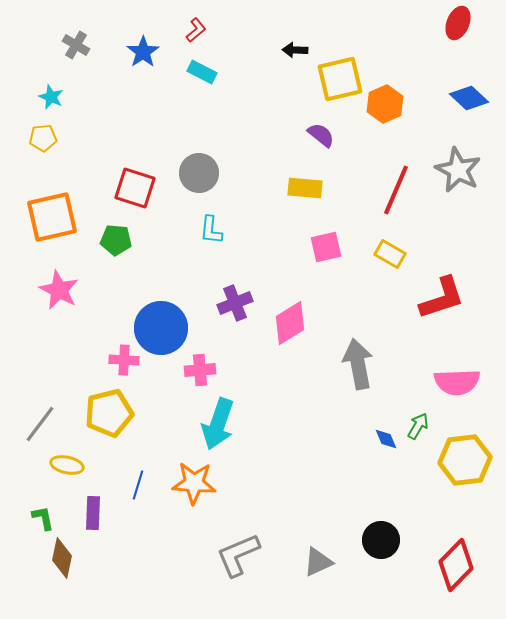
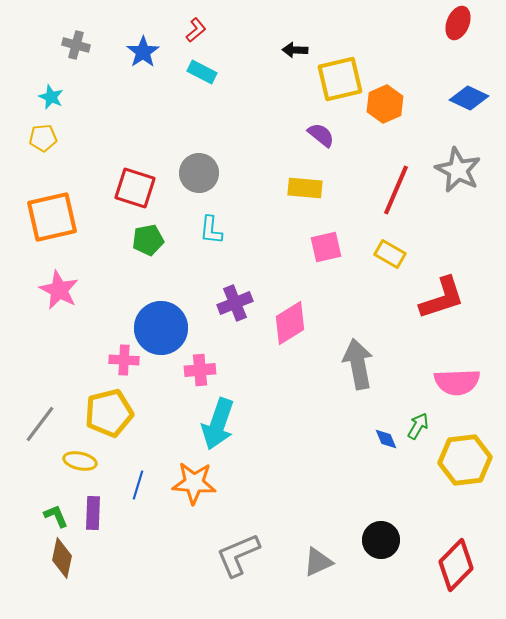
gray cross at (76, 45): rotated 16 degrees counterclockwise
blue diamond at (469, 98): rotated 18 degrees counterclockwise
green pentagon at (116, 240): moved 32 px right; rotated 16 degrees counterclockwise
yellow ellipse at (67, 465): moved 13 px right, 4 px up
green L-shape at (43, 518): moved 13 px right, 2 px up; rotated 12 degrees counterclockwise
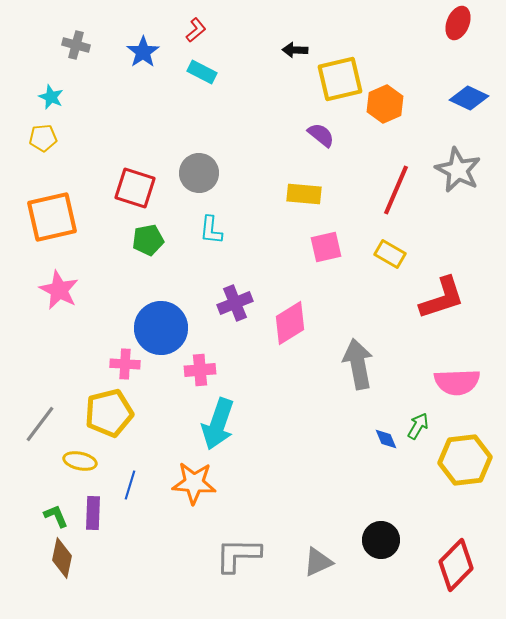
yellow rectangle at (305, 188): moved 1 px left, 6 px down
pink cross at (124, 360): moved 1 px right, 4 px down
blue line at (138, 485): moved 8 px left
gray L-shape at (238, 555): rotated 24 degrees clockwise
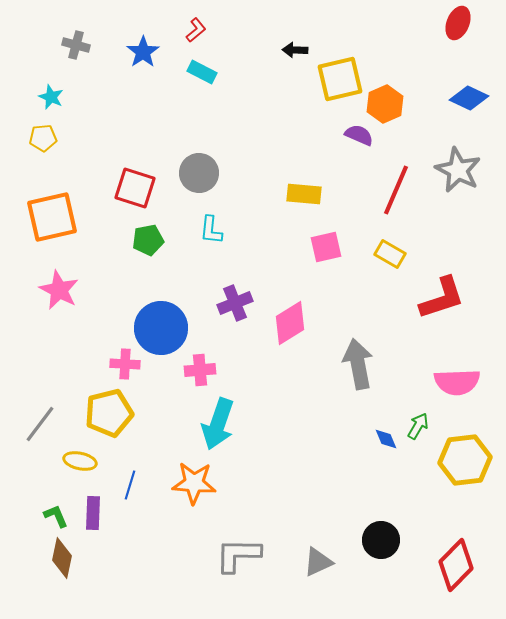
purple semicircle at (321, 135): moved 38 px right; rotated 16 degrees counterclockwise
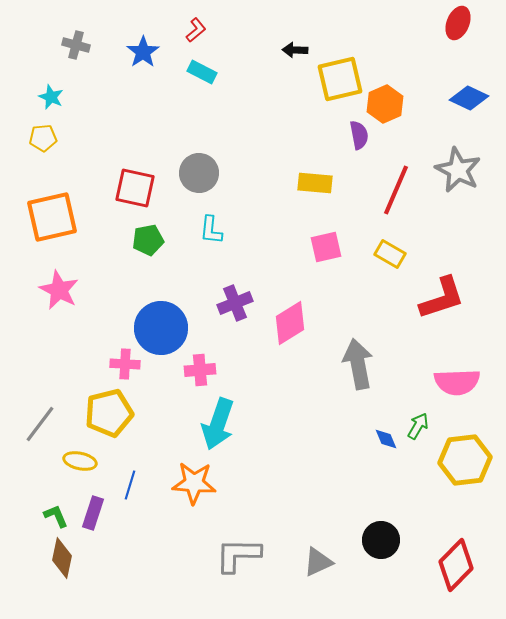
purple semicircle at (359, 135): rotated 56 degrees clockwise
red square at (135, 188): rotated 6 degrees counterclockwise
yellow rectangle at (304, 194): moved 11 px right, 11 px up
purple rectangle at (93, 513): rotated 16 degrees clockwise
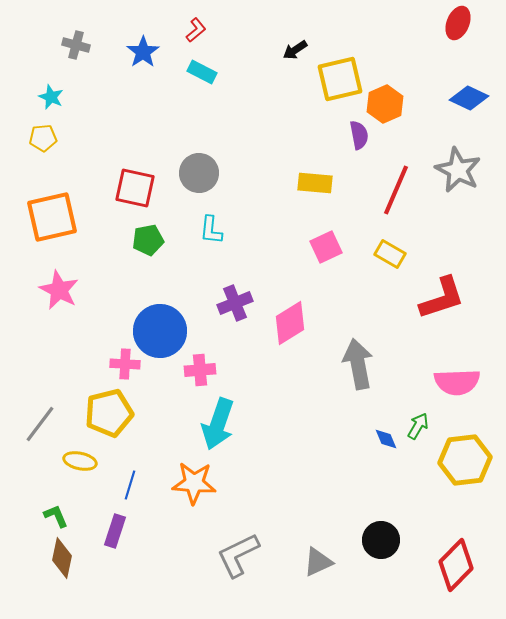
black arrow at (295, 50): rotated 35 degrees counterclockwise
pink square at (326, 247): rotated 12 degrees counterclockwise
blue circle at (161, 328): moved 1 px left, 3 px down
purple rectangle at (93, 513): moved 22 px right, 18 px down
gray L-shape at (238, 555): rotated 27 degrees counterclockwise
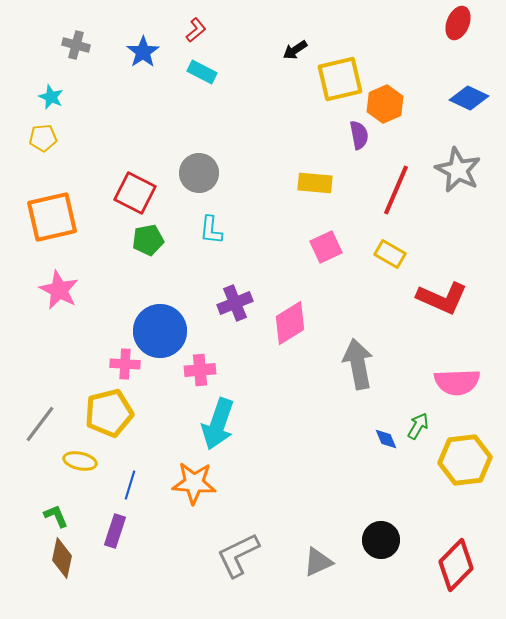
red square at (135, 188): moved 5 px down; rotated 15 degrees clockwise
red L-shape at (442, 298): rotated 42 degrees clockwise
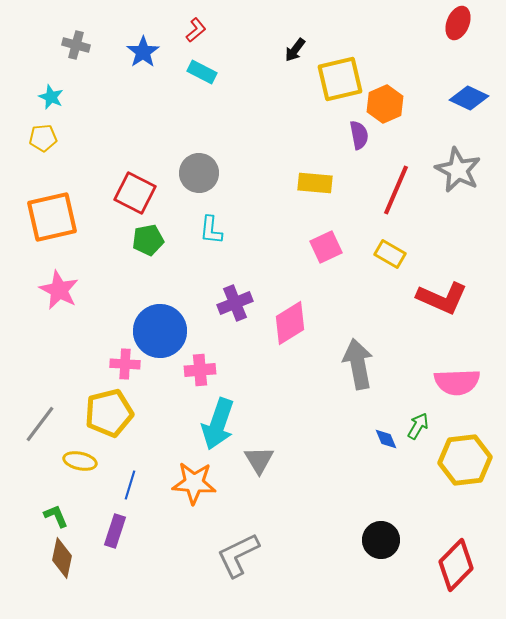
black arrow at (295, 50): rotated 20 degrees counterclockwise
gray triangle at (318, 562): moved 59 px left, 102 px up; rotated 36 degrees counterclockwise
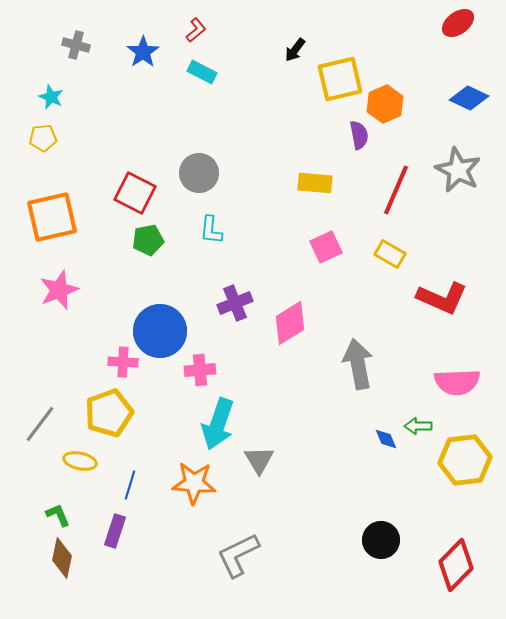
red ellipse at (458, 23): rotated 32 degrees clockwise
pink star at (59, 290): rotated 24 degrees clockwise
pink cross at (125, 364): moved 2 px left, 2 px up
yellow pentagon at (109, 413): rotated 6 degrees counterclockwise
green arrow at (418, 426): rotated 120 degrees counterclockwise
green L-shape at (56, 516): moved 2 px right, 1 px up
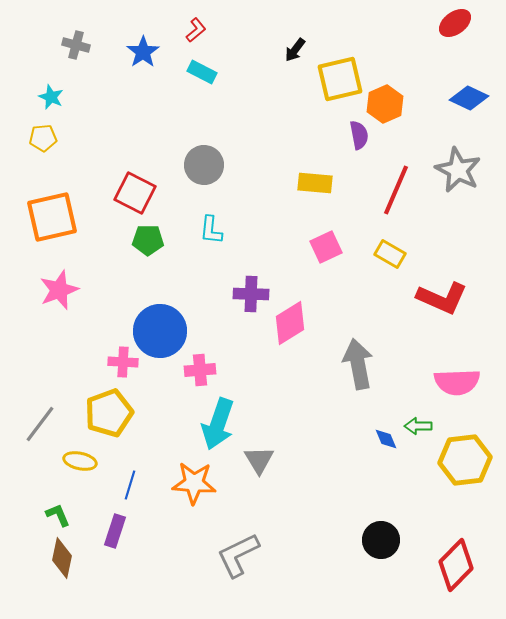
red ellipse at (458, 23): moved 3 px left
gray circle at (199, 173): moved 5 px right, 8 px up
green pentagon at (148, 240): rotated 12 degrees clockwise
purple cross at (235, 303): moved 16 px right, 9 px up; rotated 24 degrees clockwise
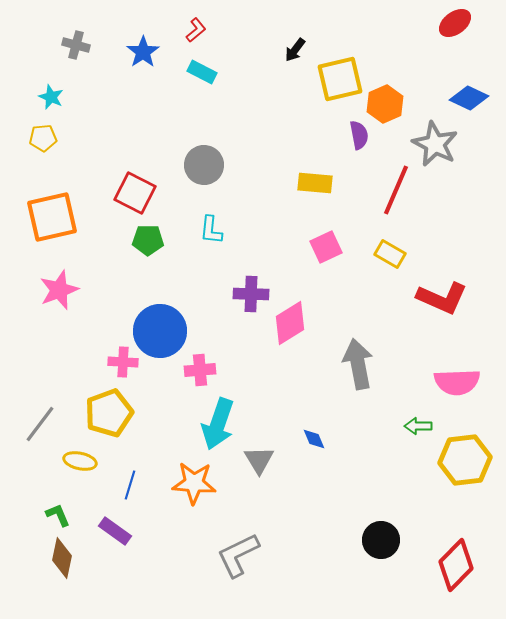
gray star at (458, 170): moved 23 px left, 26 px up
blue diamond at (386, 439): moved 72 px left
purple rectangle at (115, 531): rotated 72 degrees counterclockwise
